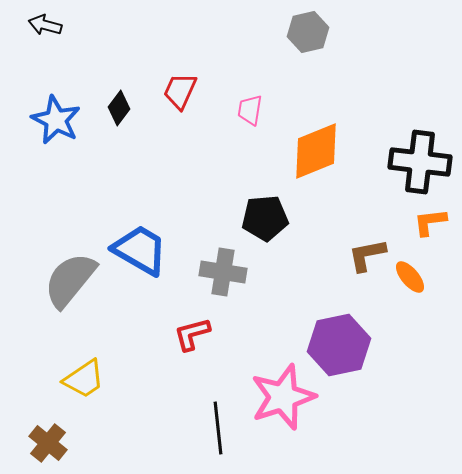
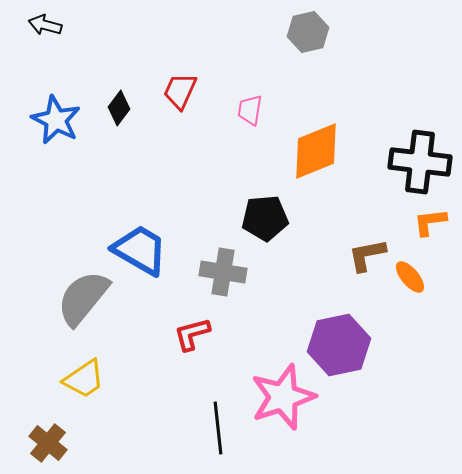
gray semicircle: moved 13 px right, 18 px down
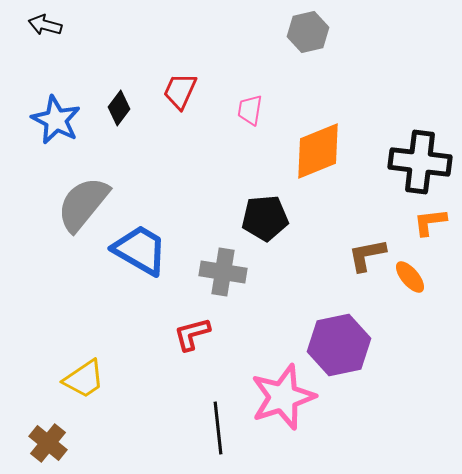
orange diamond: moved 2 px right
gray semicircle: moved 94 px up
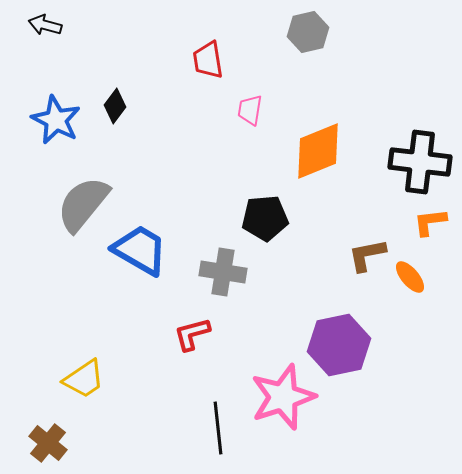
red trapezoid: moved 28 px right, 31 px up; rotated 33 degrees counterclockwise
black diamond: moved 4 px left, 2 px up
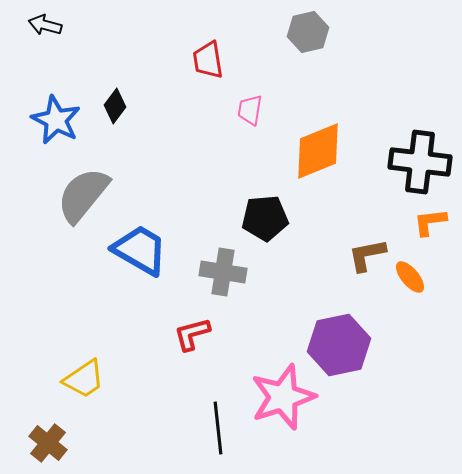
gray semicircle: moved 9 px up
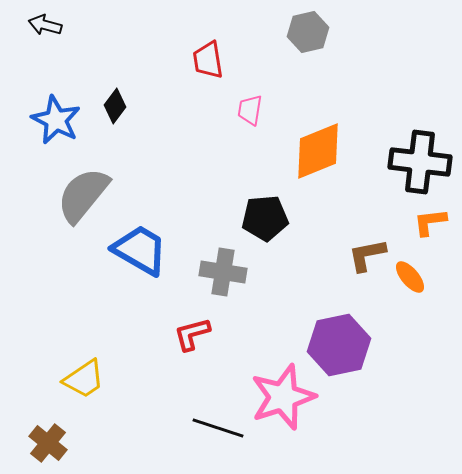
black line: rotated 66 degrees counterclockwise
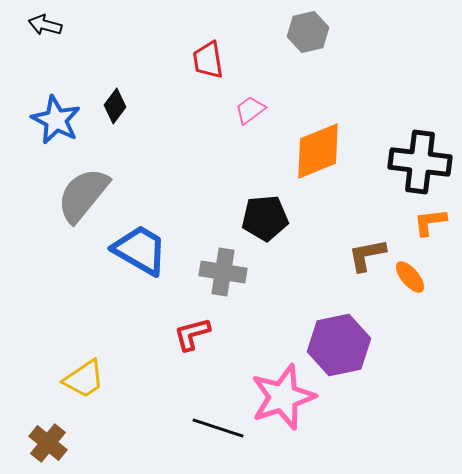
pink trapezoid: rotated 44 degrees clockwise
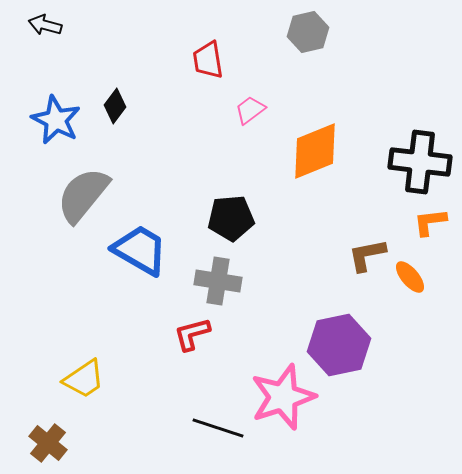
orange diamond: moved 3 px left
black pentagon: moved 34 px left
gray cross: moved 5 px left, 9 px down
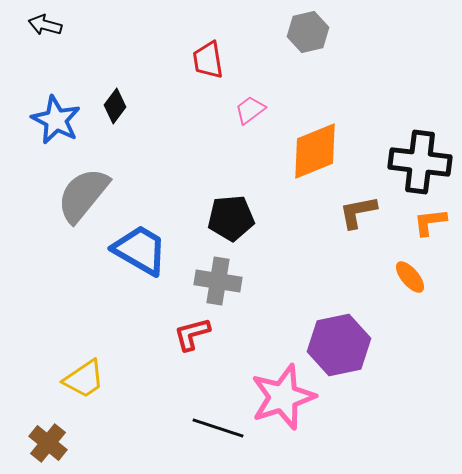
brown L-shape: moved 9 px left, 43 px up
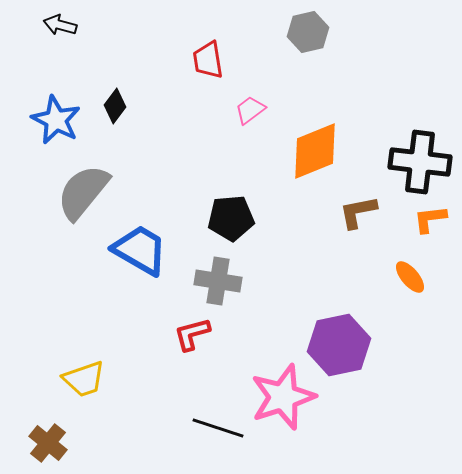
black arrow: moved 15 px right
gray semicircle: moved 3 px up
orange L-shape: moved 3 px up
yellow trapezoid: rotated 15 degrees clockwise
